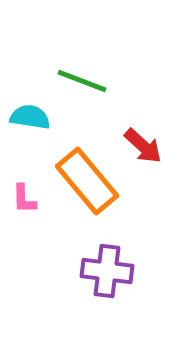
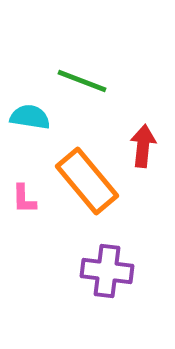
red arrow: rotated 126 degrees counterclockwise
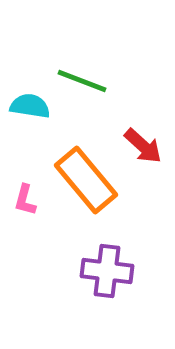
cyan semicircle: moved 11 px up
red arrow: rotated 126 degrees clockwise
orange rectangle: moved 1 px left, 1 px up
pink L-shape: moved 1 px right, 1 px down; rotated 16 degrees clockwise
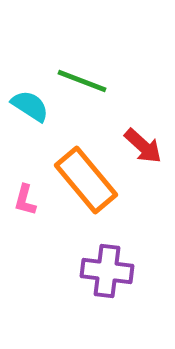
cyan semicircle: rotated 24 degrees clockwise
